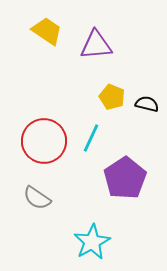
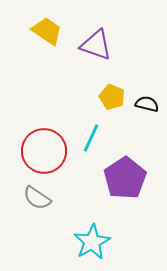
purple triangle: rotated 24 degrees clockwise
red circle: moved 10 px down
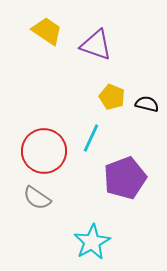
purple pentagon: rotated 12 degrees clockwise
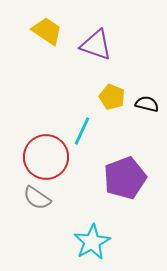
cyan line: moved 9 px left, 7 px up
red circle: moved 2 px right, 6 px down
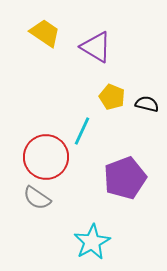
yellow trapezoid: moved 2 px left, 2 px down
purple triangle: moved 2 px down; rotated 12 degrees clockwise
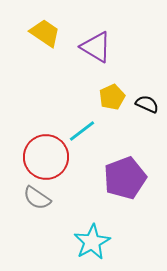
yellow pentagon: rotated 25 degrees clockwise
black semicircle: rotated 10 degrees clockwise
cyan line: rotated 28 degrees clockwise
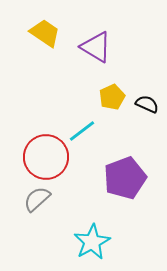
gray semicircle: moved 1 px down; rotated 104 degrees clockwise
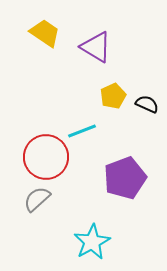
yellow pentagon: moved 1 px right, 1 px up
cyan line: rotated 16 degrees clockwise
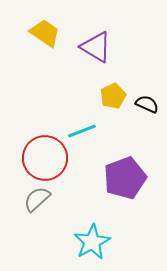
red circle: moved 1 px left, 1 px down
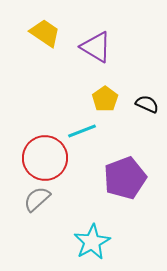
yellow pentagon: moved 8 px left, 3 px down; rotated 10 degrees counterclockwise
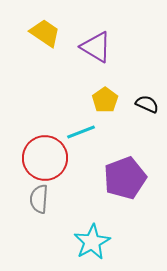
yellow pentagon: moved 1 px down
cyan line: moved 1 px left, 1 px down
gray semicircle: moved 2 px right; rotated 44 degrees counterclockwise
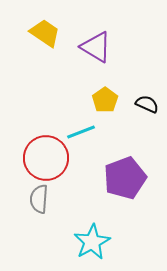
red circle: moved 1 px right
